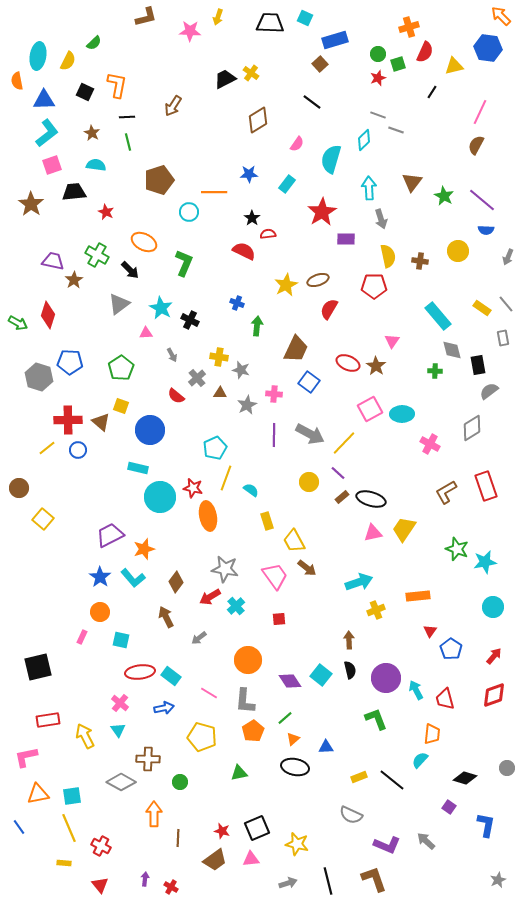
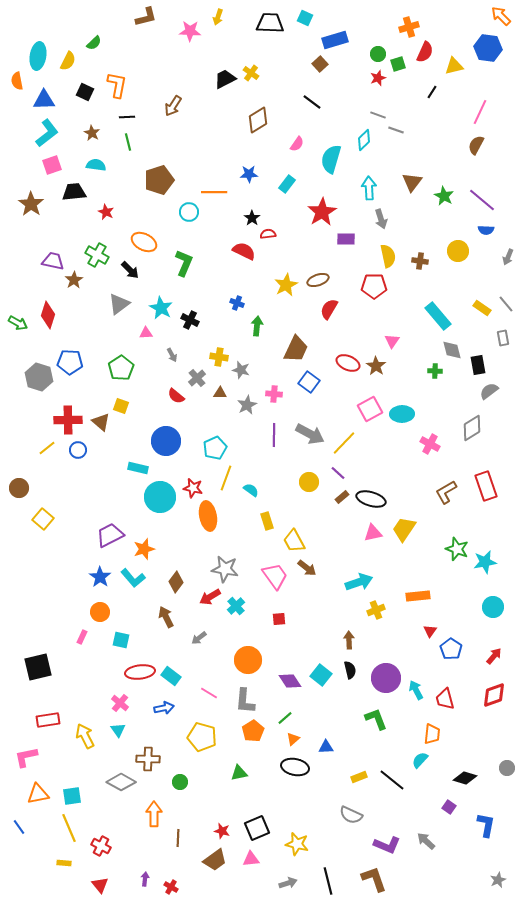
blue circle at (150, 430): moved 16 px right, 11 px down
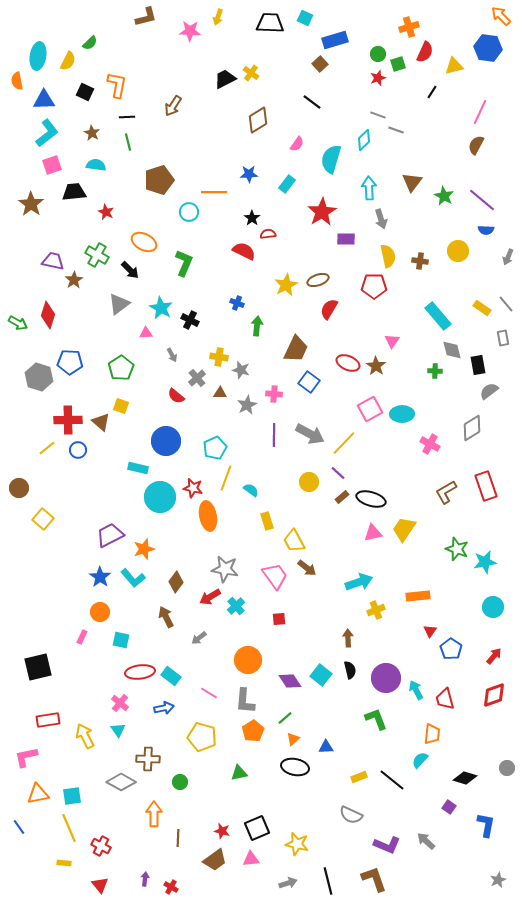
green semicircle at (94, 43): moved 4 px left
brown arrow at (349, 640): moved 1 px left, 2 px up
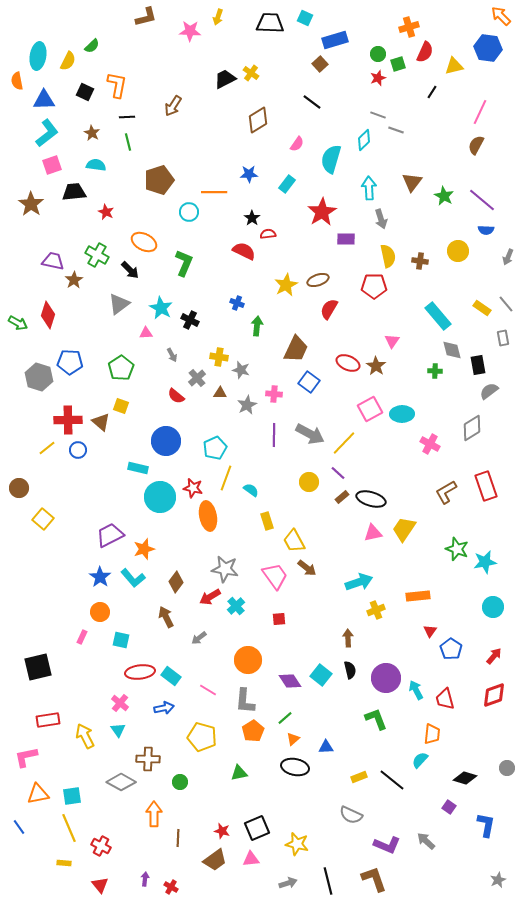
green semicircle at (90, 43): moved 2 px right, 3 px down
pink line at (209, 693): moved 1 px left, 3 px up
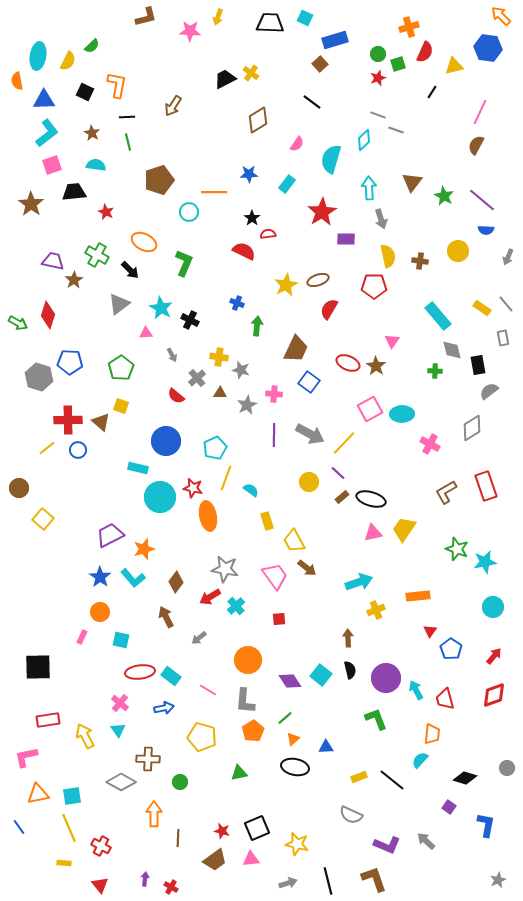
black square at (38, 667): rotated 12 degrees clockwise
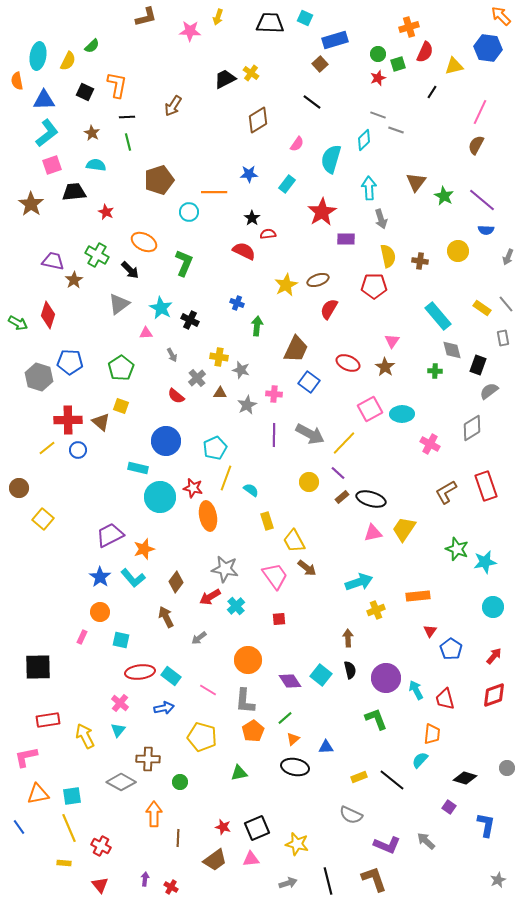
brown triangle at (412, 182): moved 4 px right
black rectangle at (478, 365): rotated 30 degrees clockwise
brown star at (376, 366): moved 9 px right, 1 px down
cyan triangle at (118, 730): rotated 14 degrees clockwise
red star at (222, 831): moved 1 px right, 4 px up
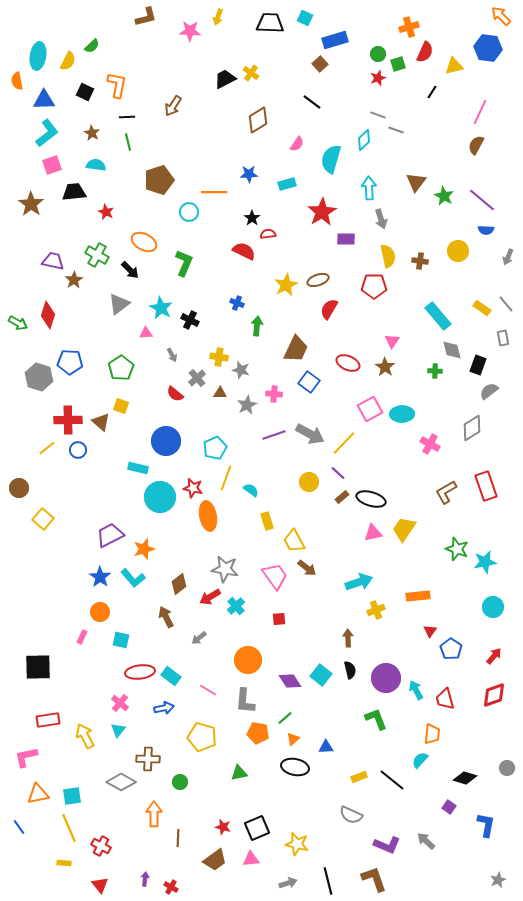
cyan rectangle at (287, 184): rotated 36 degrees clockwise
red semicircle at (176, 396): moved 1 px left, 2 px up
purple line at (274, 435): rotated 70 degrees clockwise
brown diamond at (176, 582): moved 3 px right, 2 px down; rotated 15 degrees clockwise
orange pentagon at (253, 731): moved 5 px right, 2 px down; rotated 30 degrees counterclockwise
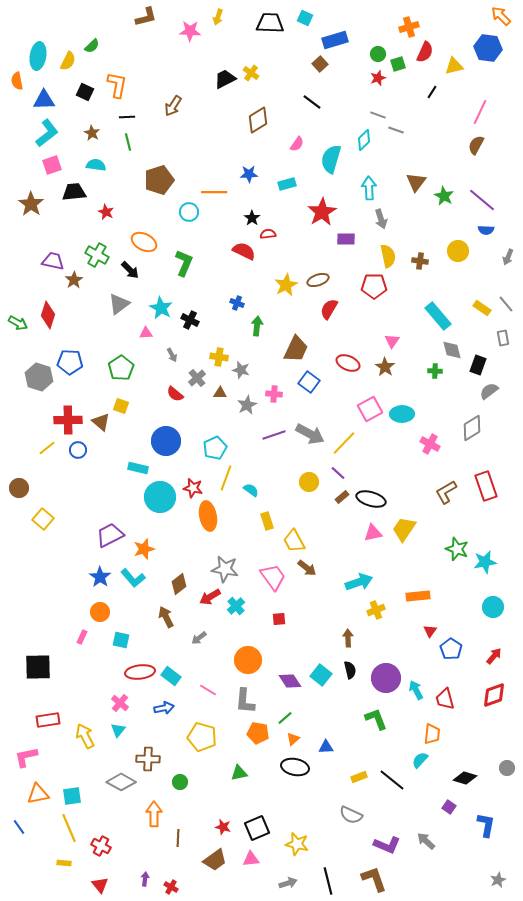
pink trapezoid at (275, 576): moved 2 px left, 1 px down
